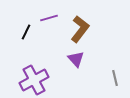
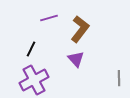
black line: moved 5 px right, 17 px down
gray line: moved 4 px right; rotated 14 degrees clockwise
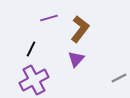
purple triangle: rotated 24 degrees clockwise
gray line: rotated 63 degrees clockwise
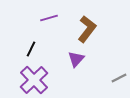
brown L-shape: moved 7 px right
purple cross: rotated 16 degrees counterclockwise
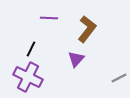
purple line: rotated 18 degrees clockwise
purple cross: moved 6 px left, 3 px up; rotated 20 degrees counterclockwise
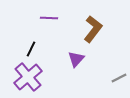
brown L-shape: moved 6 px right
purple cross: rotated 24 degrees clockwise
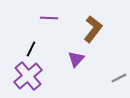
purple cross: moved 1 px up
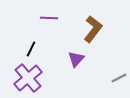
purple cross: moved 2 px down
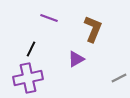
purple line: rotated 18 degrees clockwise
brown L-shape: rotated 16 degrees counterclockwise
purple triangle: rotated 18 degrees clockwise
purple cross: rotated 28 degrees clockwise
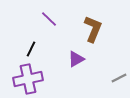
purple line: moved 1 px down; rotated 24 degrees clockwise
purple cross: moved 1 px down
